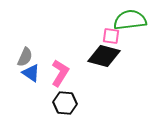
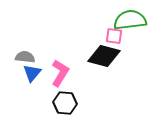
pink square: moved 3 px right
gray semicircle: rotated 108 degrees counterclockwise
blue triangle: moved 1 px right; rotated 36 degrees clockwise
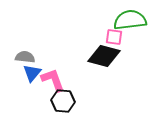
pink square: moved 1 px down
pink L-shape: moved 7 px left, 7 px down; rotated 52 degrees counterclockwise
black hexagon: moved 2 px left, 2 px up
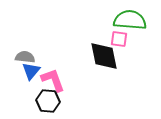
green semicircle: rotated 12 degrees clockwise
pink square: moved 5 px right, 2 px down
black diamond: rotated 64 degrees clockwise
blue triangle: moved 1 px left, 2 px up
black hexagon: moved 15 px left
